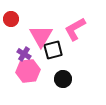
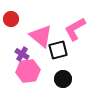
pink triangle: rotated 20 degrees counterclockwise
black square: moved 5 px right
purple cross: moved 2 px left
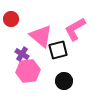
black circle: moved 1 px right, 2 px down
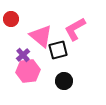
purple cross: moved 1 px right, 1 px down; rotated 16 degrees clockwise
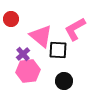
black square: rotated 18 degrees clockwise
purple cross: moved 1 px up
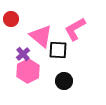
pink hexagon: rotated 20 degrees counterclockwise
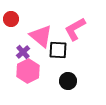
purple cross: moved 2 px up
black circle: moved 4 px right
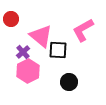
pink L-shape: moved 8 px right, 1 px down
black circle: moved 1 px right, 1 px down
